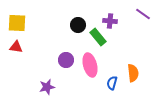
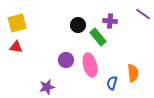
yellow square: rotated 18 degrees counterclockwise
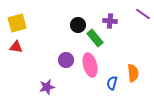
green rectangle: moved 3 px left, 1 px down
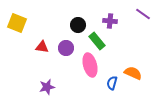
yellow square: rotated 36 degrees clockwise
green rectangle: moved 2 px right, 3 px down
red triangle: moved 26 px right
purple circle: moved 12 px up
orange semicircle: rotated 60 degrees counterclockwise
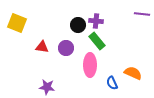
purple line: moved 1 px left; rotated 28 degrees counterclockwise
purple cross: moved 14 px left
pink ellipse: rotated 15 degrees clockwise
blue semicircle: rotated 40 degrees counterclockwise
purple star: rotated 21 degrees clockwise
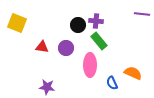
green rectangle: moved 2 px right
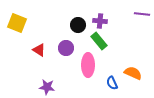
purple cross: moved 4 px right
red triangle: moved 3 px left, 3 px down; rotated 24 degrees clockwise
pink ellipse: moved 2 px left
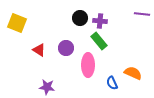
black circle: moved 2 px right, 7 px up
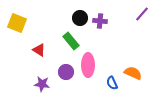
purple line: rotated 56 degrees counterclockwise
green rectangle: moved 28 px left
purple circle: moved 24 px down
purple star: moved 5 px left, 3 px up
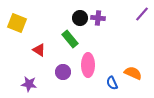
purple cross: moved 2 px left, 3 px up
green rectangle: moved 1 px left, 2 px up
purple circle: moved 3 px left
purple star: moved 13 px left
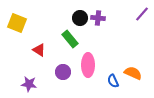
blue semicircle: moved 1 px right, 2 px up
